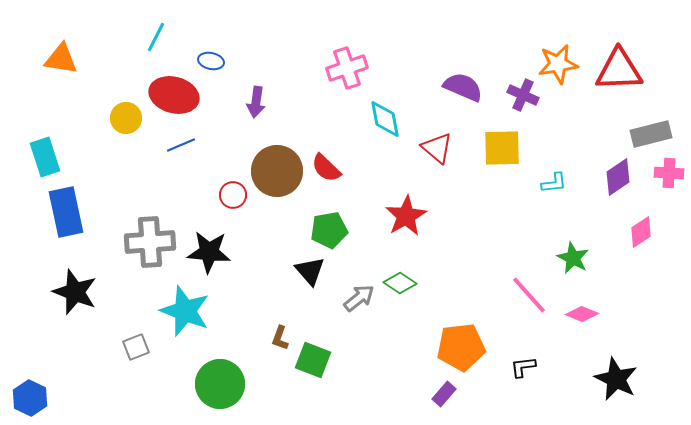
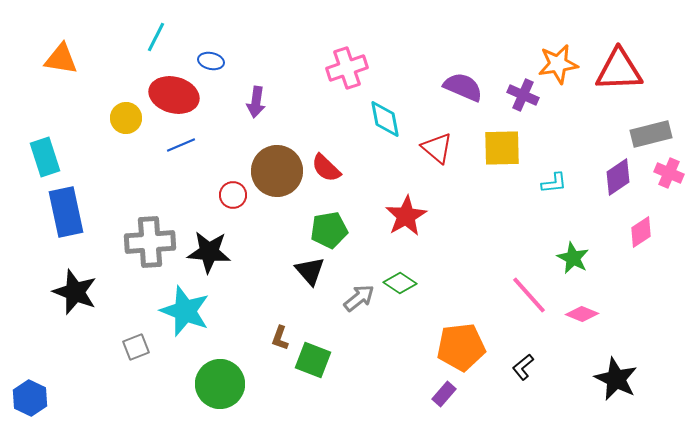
pink cross at (669, 173): rotated 20 degrees clockwise
black L-shape at (523, 367): rotated 32 degrees counterclockwise
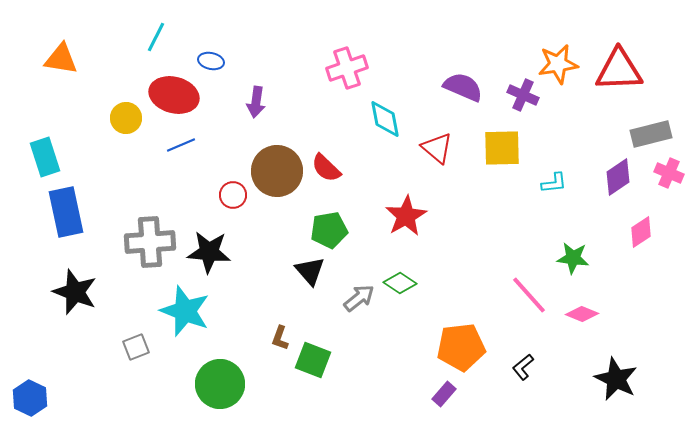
green star at (573, 258): rotated 20 degrees counterclockwise
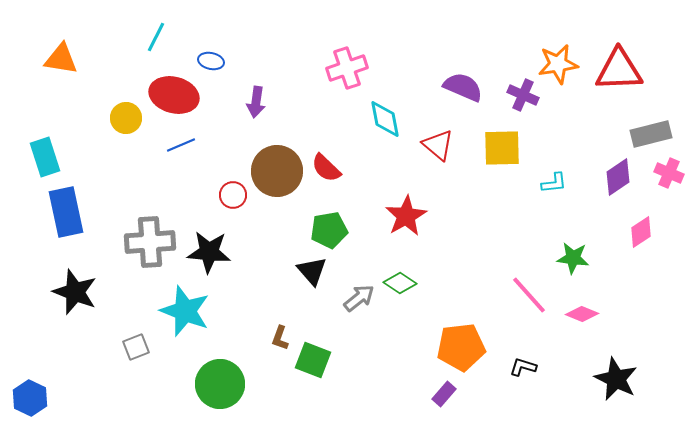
red triangle at (437, 148): moved 1 px right, 3 px up
black triangle at (310, 271): moved 2 px right
black L-shape at (523, 367): rotated 56 degrees clockwise
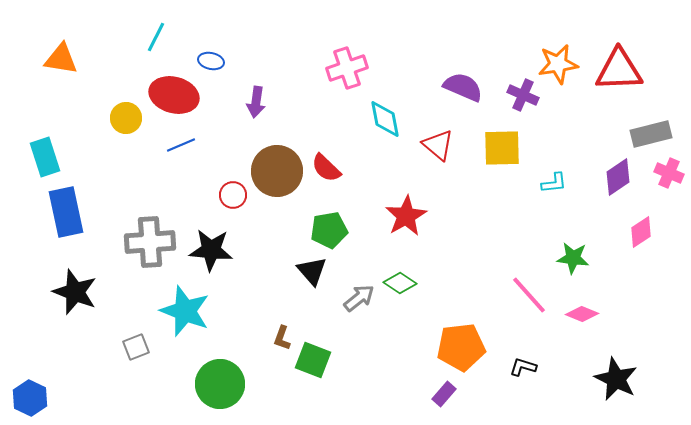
black star at (209, 252): moved 2 px right, 2 px up
brown L-shape at (280, 338): moved 2 px right
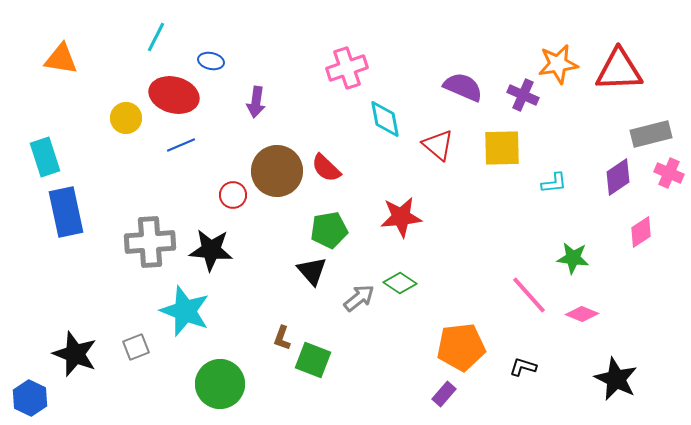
red star at (406, 216): moved 5 px left, 1 px down; rotated 24 degrees clockwise
black star at (75, 292): moved 62 px down
